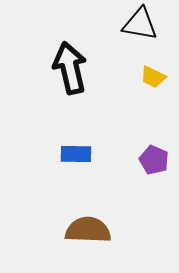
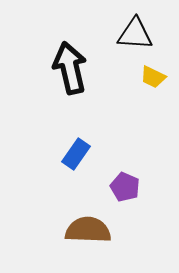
black triangle: moved 5 px left, 10 px down; rotated 6 degrees counterclockwise
blue rectangle: rotated 56 degrees counterclockwise
purple pentagon: moved 29 px left, 27 px down
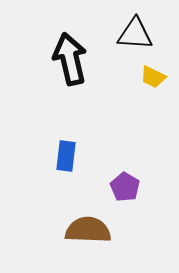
black arrow: moved 9 px up
blue rectangle: moved 10 px left, 2 px down; rotated 28 degrees counterclockwise
purple pentagon: rotated 8 degrees clockwise
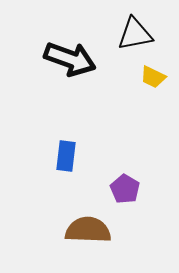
black triangle: rotated 15 degrees counterclockwise
black arrow: rotated 123 degrees clockwise
purple pentagon: moved 2 px down
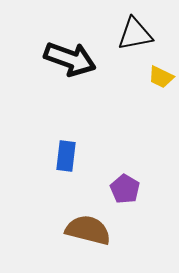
yellow trapezoid: moved 8 px right
brown semicircle: rotated 12 degrees clockwise
